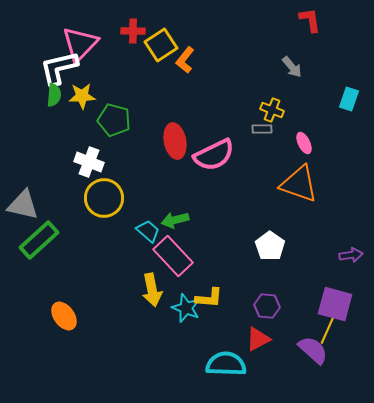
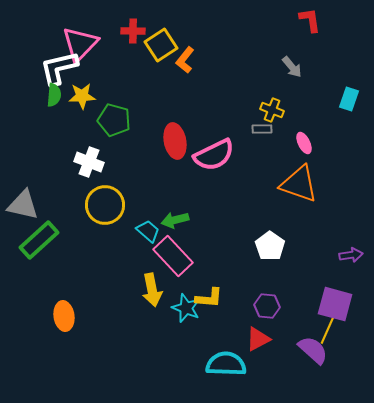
yellow circle: moved 1 px right, 7 px down
orange ellipse: rotated 28 degrees clockwise
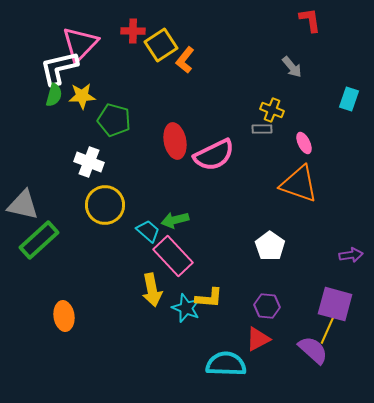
green semicircle: rotated 10 degrees clockwise
